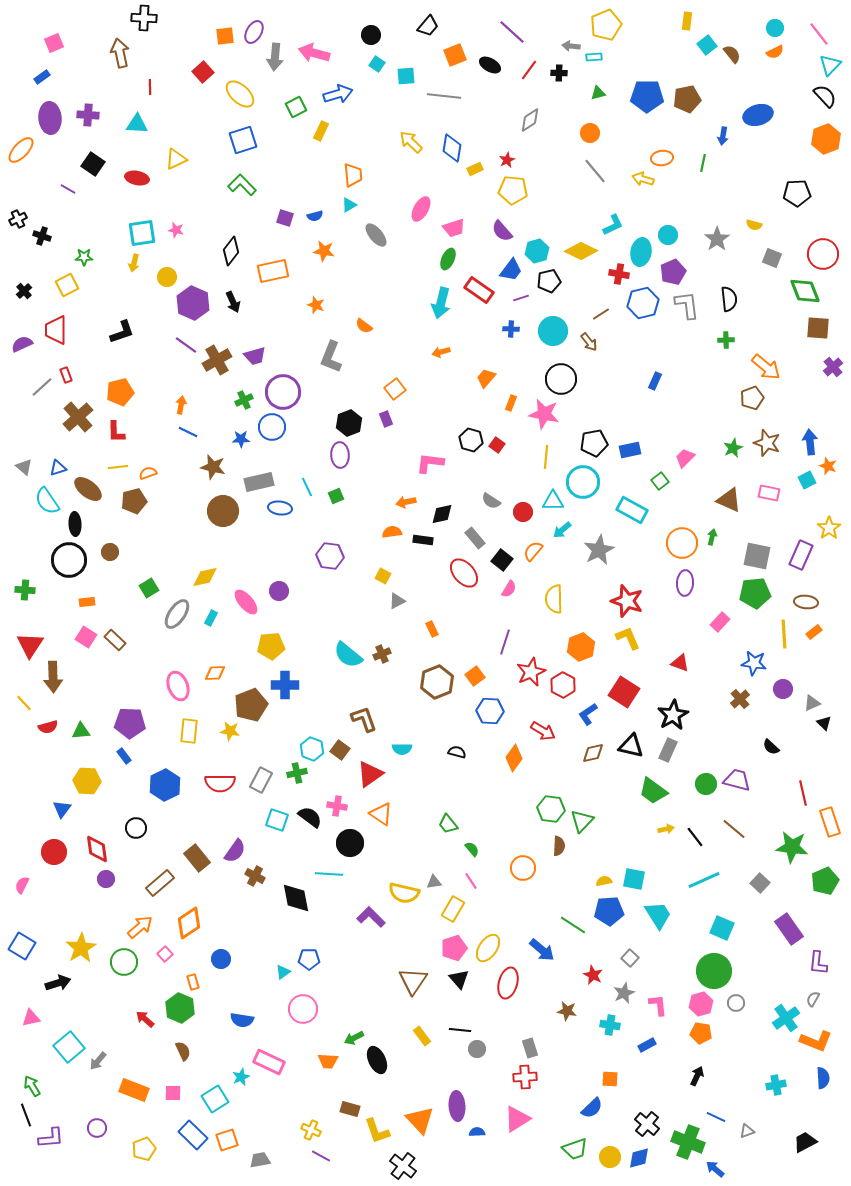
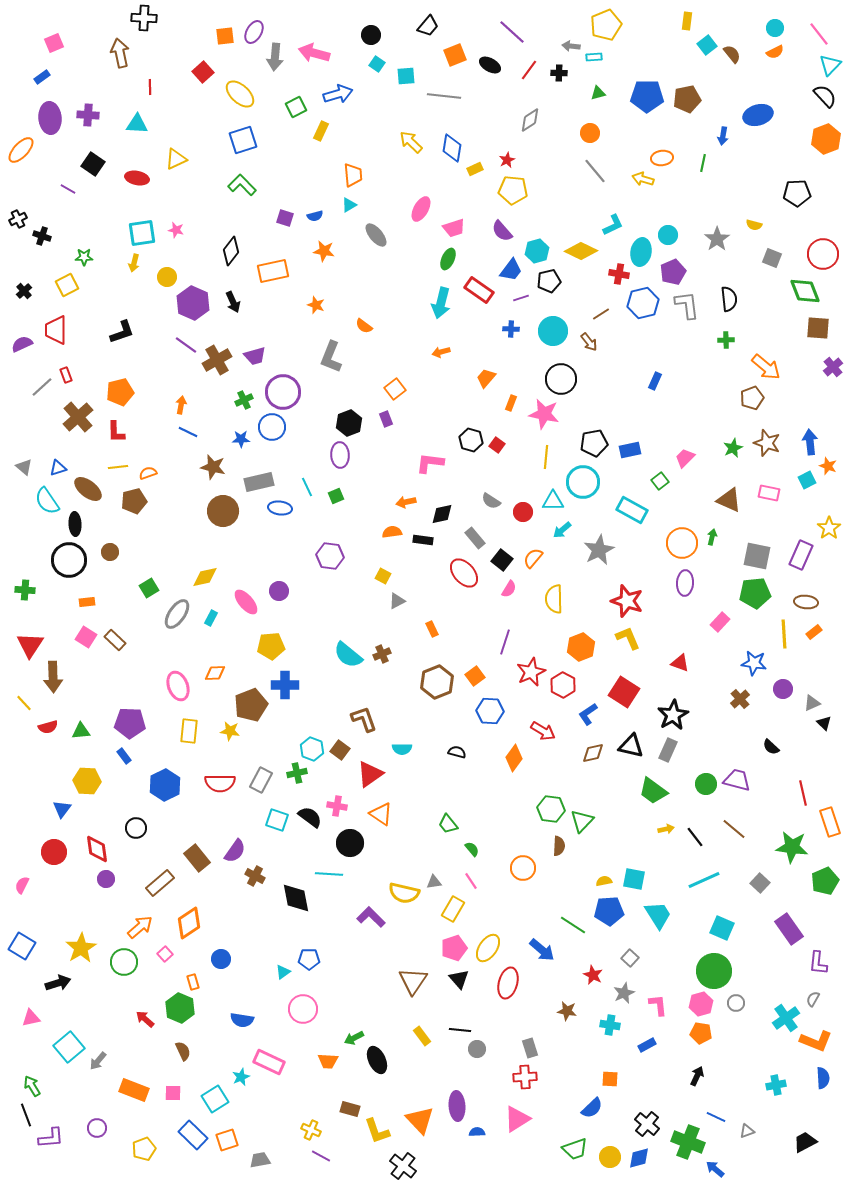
orange semicircle at (533, 551): moved 7 px down
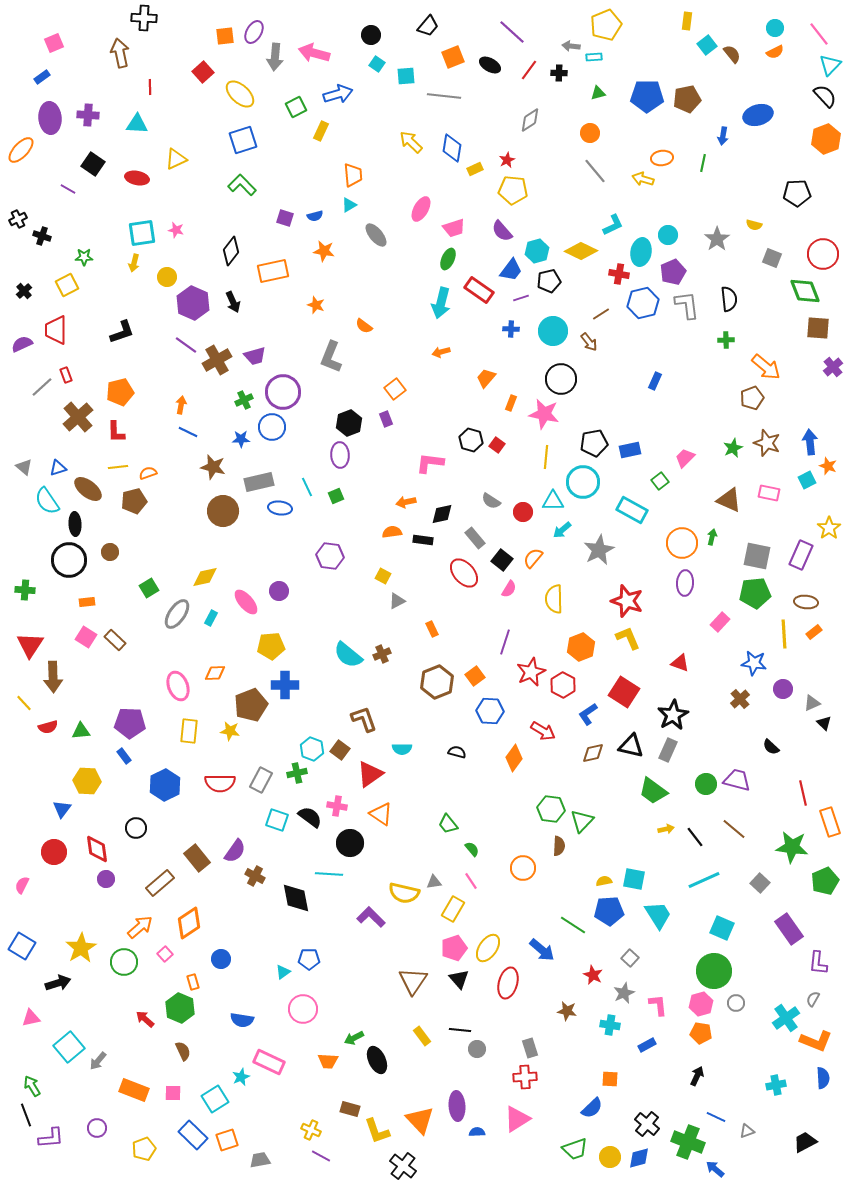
orange square at (455, 55): moved 2 px left, 2 px down
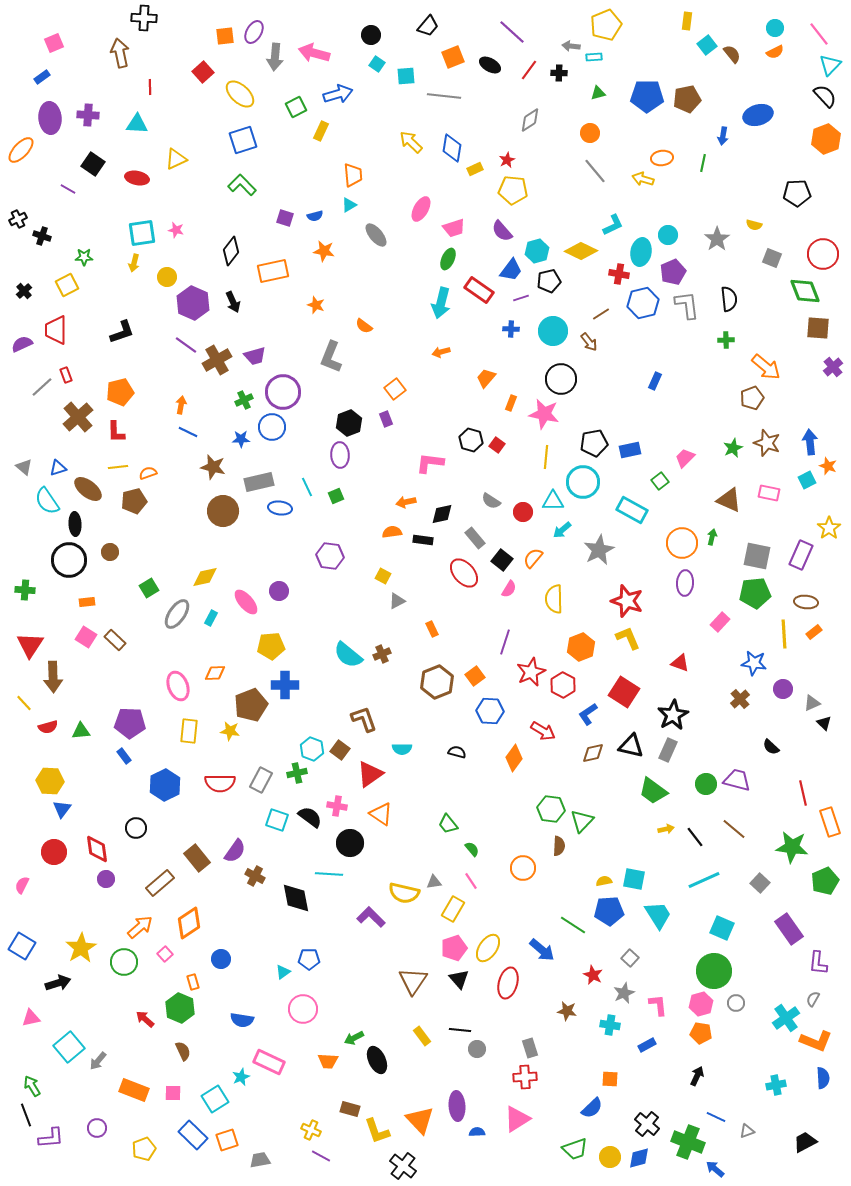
yellow hexagon at (87, 781): moved 37 px left
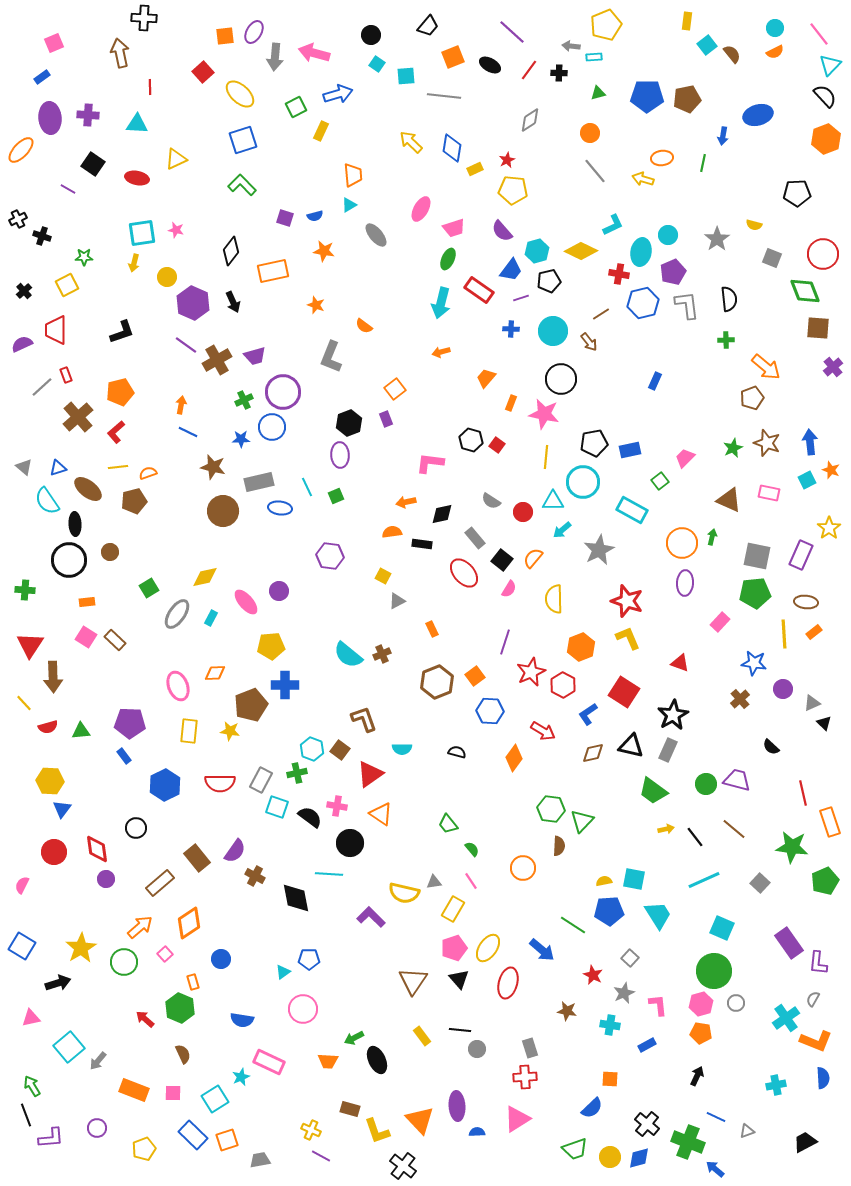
red L-shape at (116, 432): rotated 50 degrees clockwise
orange star at (828, 466): moved 3 px right, 4 px down
black rectangle at (423, 540): moved 1 px left, 4 px down
cyan square at (277, 820): moved 13 px up
purple rectangle at (789, 929): moved 14 px down
brown semicircle at (183, 1051): moved 3 px down
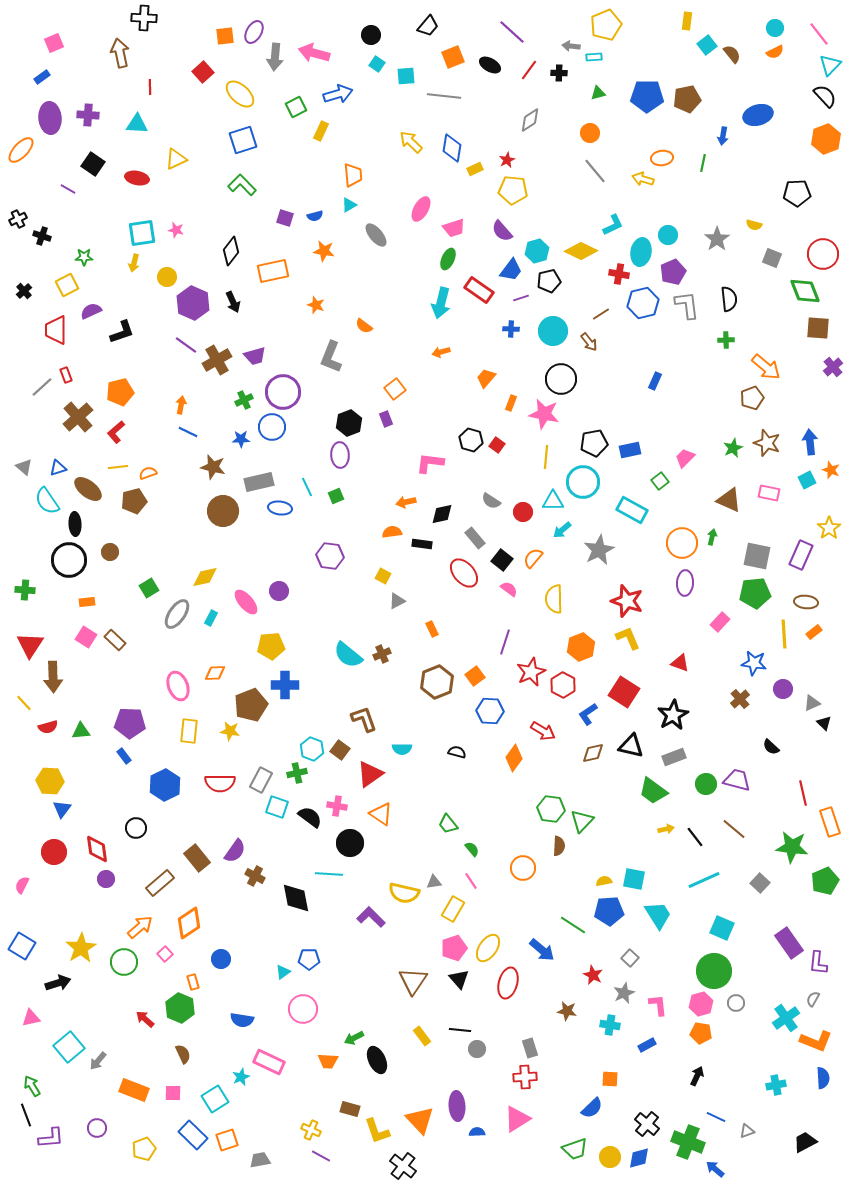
purple semicircle at (22, 344): moved 69 px right, 33 px up
pink semicircle at (509, 589): rotated 84 degrees counterclockwise
gray rectangle at (668, 750): moved 6 px right, 7 px down; rotated 45 degrees clockwise
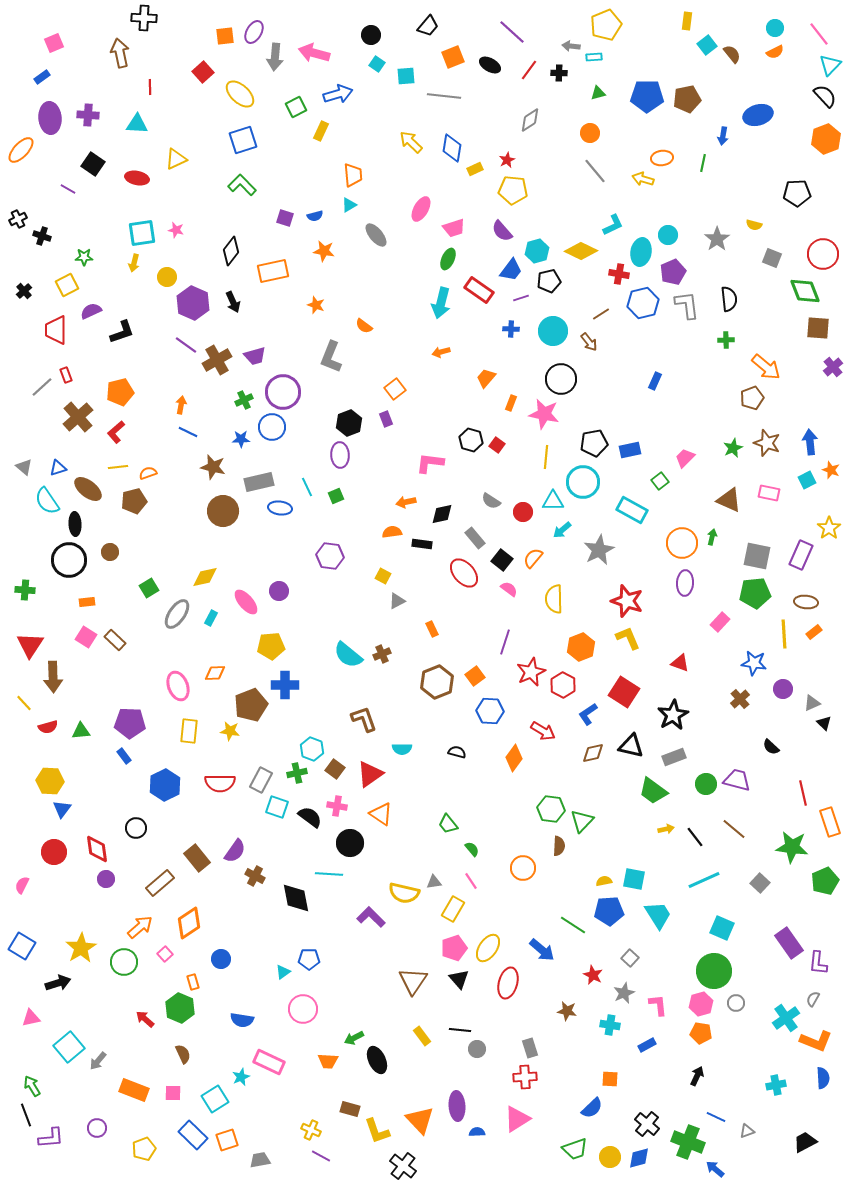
brown square at (340, 750): moved 5 px left, 19 px down
